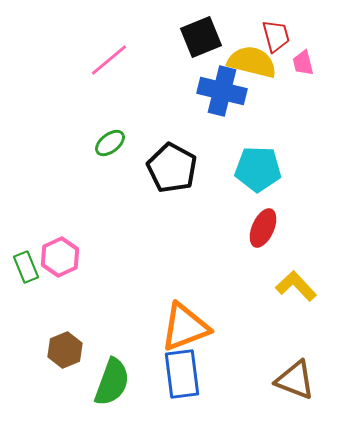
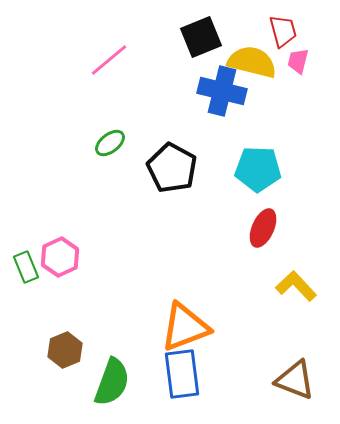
red trapezoid: moved 7 px right, 5 px up
pink trapezoid: moved 5 px left, 2 px up; rotated 28 degrees clockwise
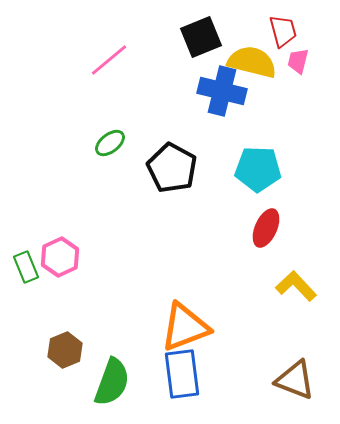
red ellipse: moved 3 px right
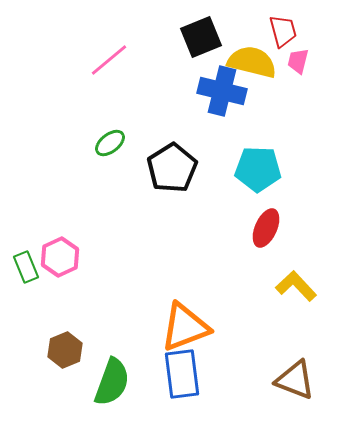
black pentagon: rotated 12 degrees clockwise
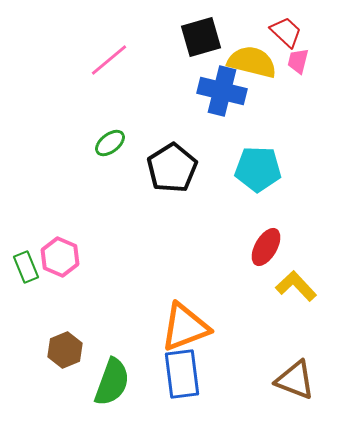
red trapezoid: moved 3 px right, 1 px down; rotated 32 degrees counterclockwise
black square: rotated 6 degrees clockwise
red ellipse: moved 19 px down; rotated 6 degrees clockwise
pink hexagon: rotated 12 degrees counterclockwise
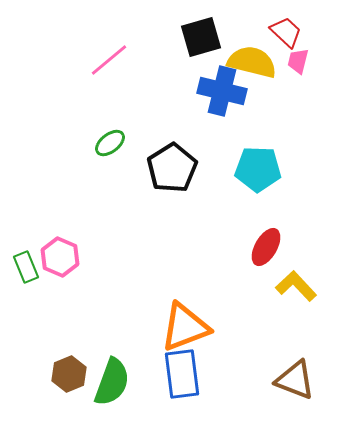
brown hexagon: moved 4 px right, 24 px down
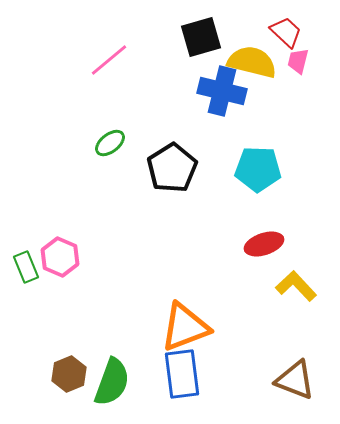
red ellipse: moved 2 px left, 3 px up; rotated 42 degrees clockwise
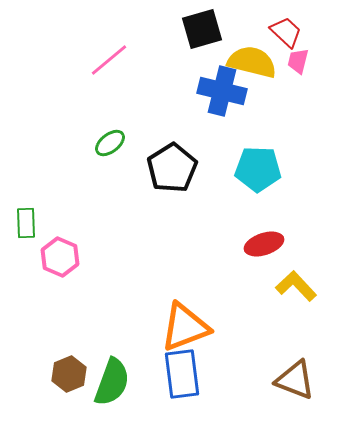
black square: moved 1 px right, 8 px up
green rectangle: moved 44 px up; rotated 20 degrees clockwise
